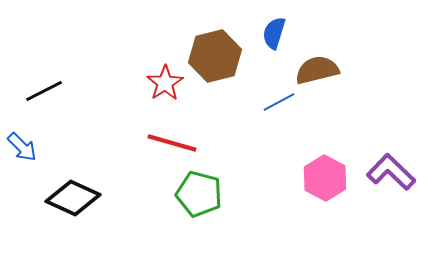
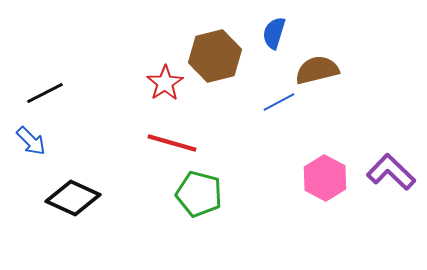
black line: moved 1 px right, 2 px down
blue arrow: moved 9 px right, 6 px up
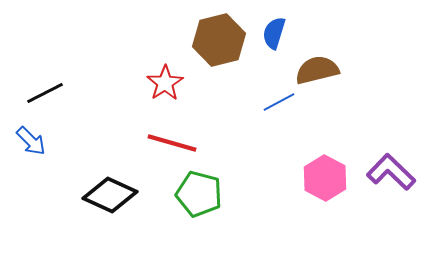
brown hexagon: moved 4 px right, 16 px up
black diamond: moved 37 px right, 3 px up
